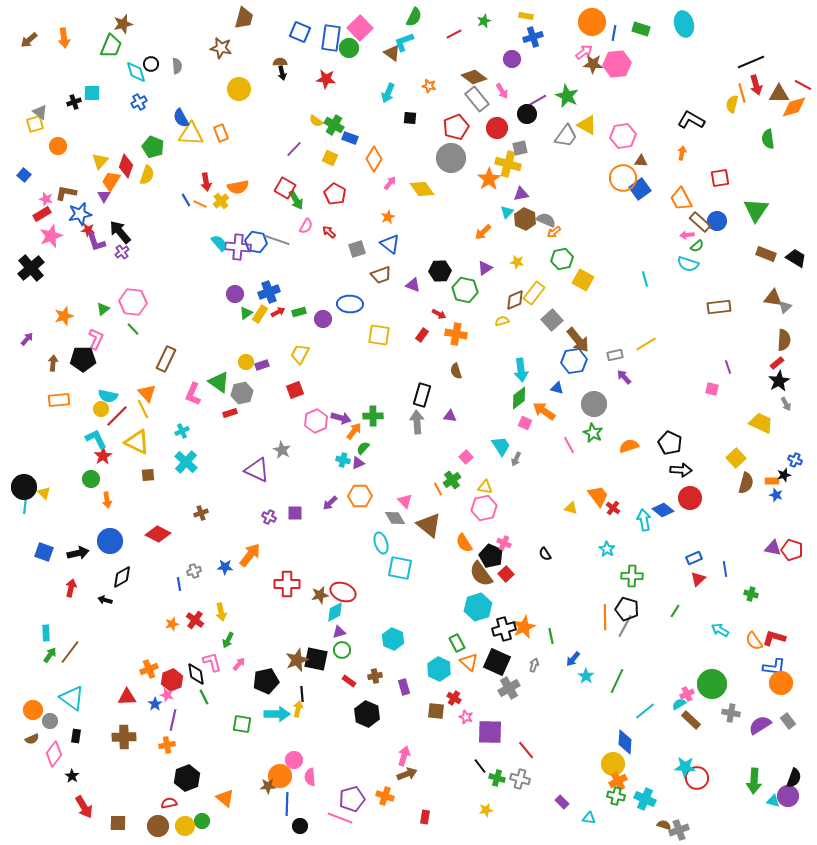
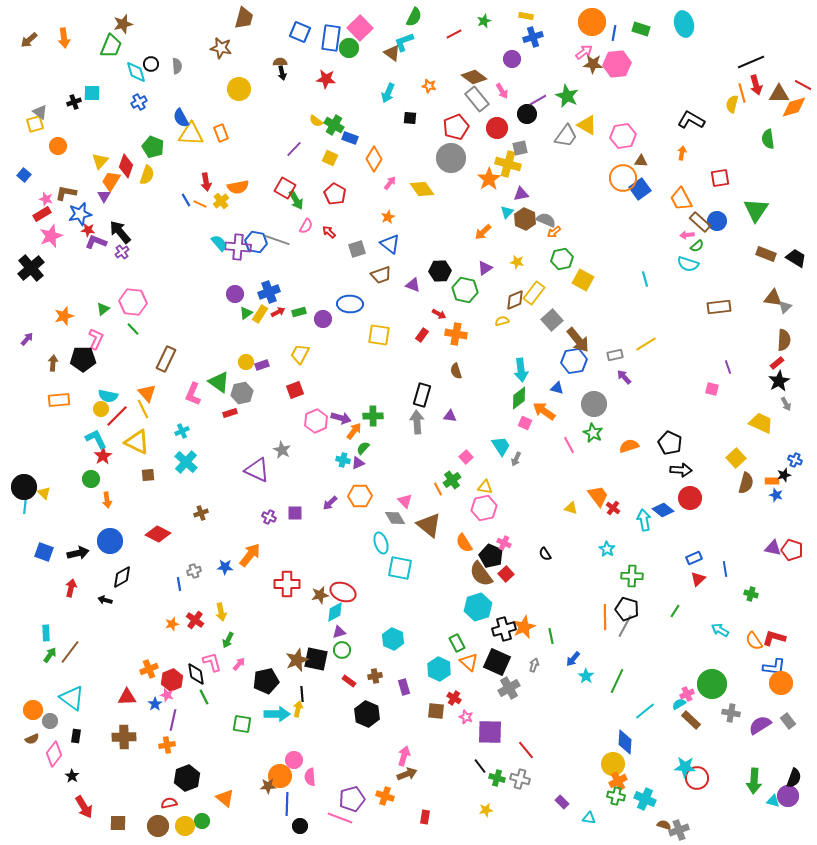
purple L-shape at (96, 242): rotated 130 degrees clockwise
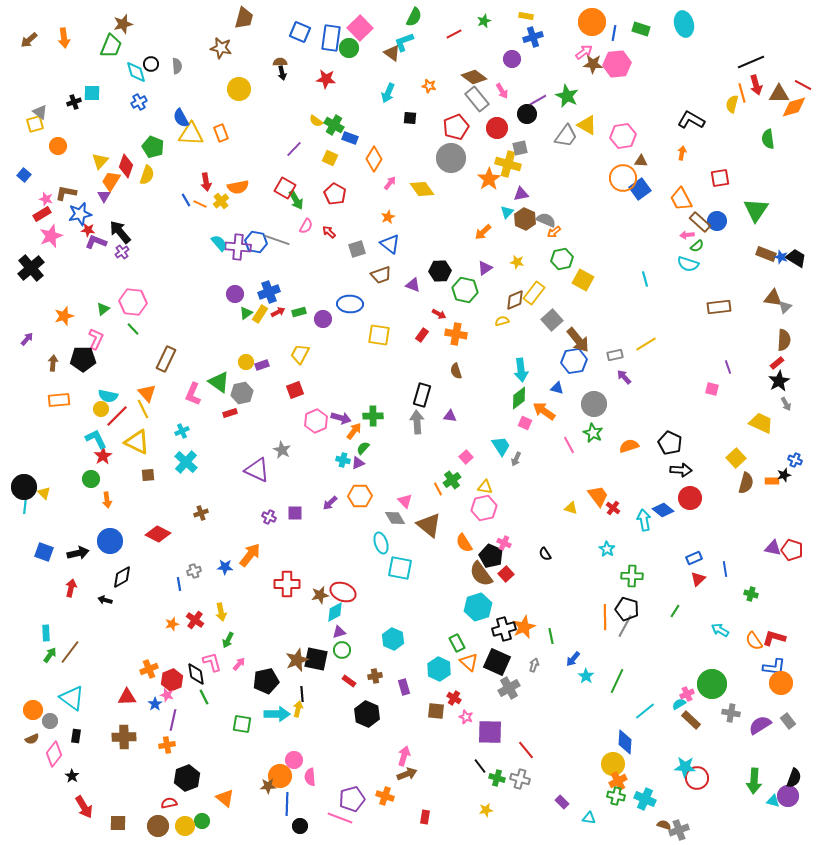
blue star at (776, 495): moved 5 px right, 238 px up
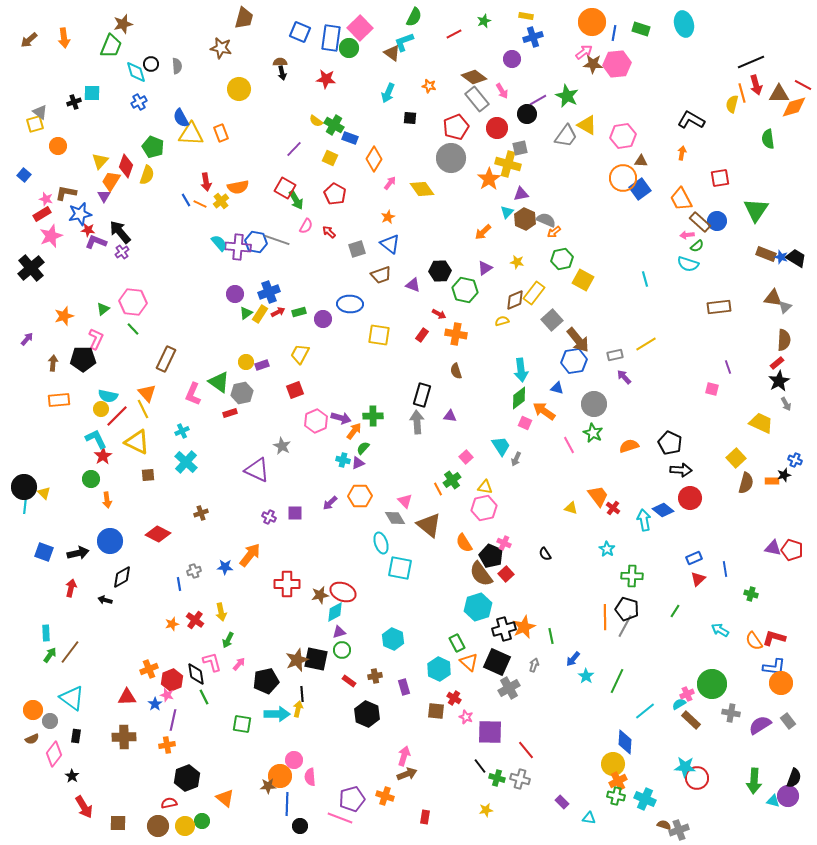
gray star at (282, 450): moved 4 px up
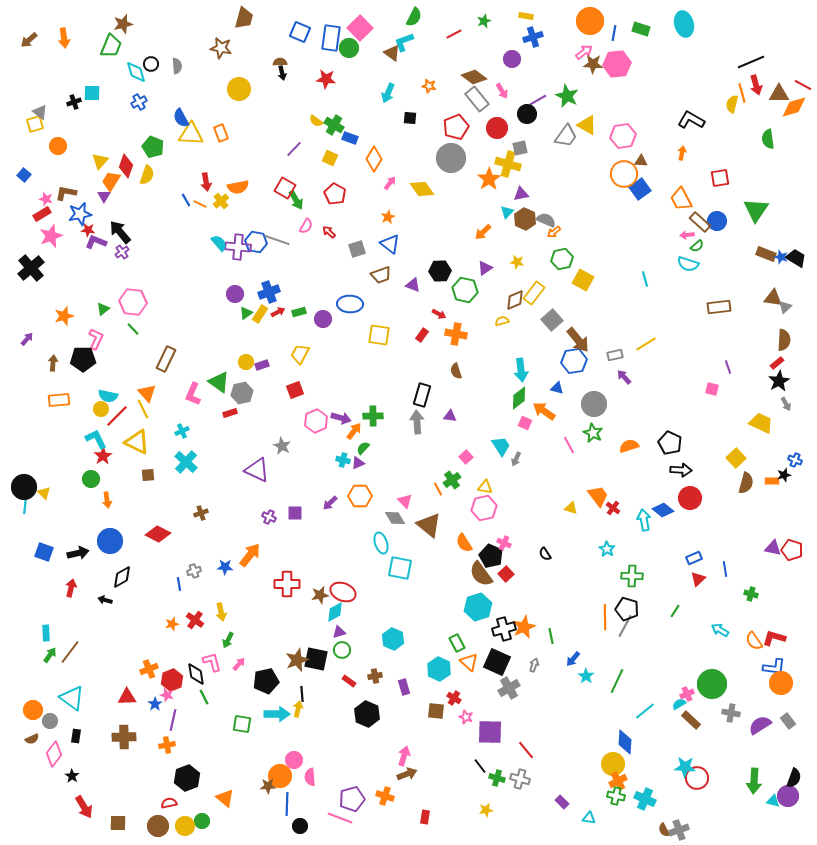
orange circle at (592, 22): moved 2 px left, 1 px up
orange circle at (623, 178): moved 1 px right, 4 px up
brown semicircle at (664, 825): moved 5 px down; rotated 136 degrees counterclockwise
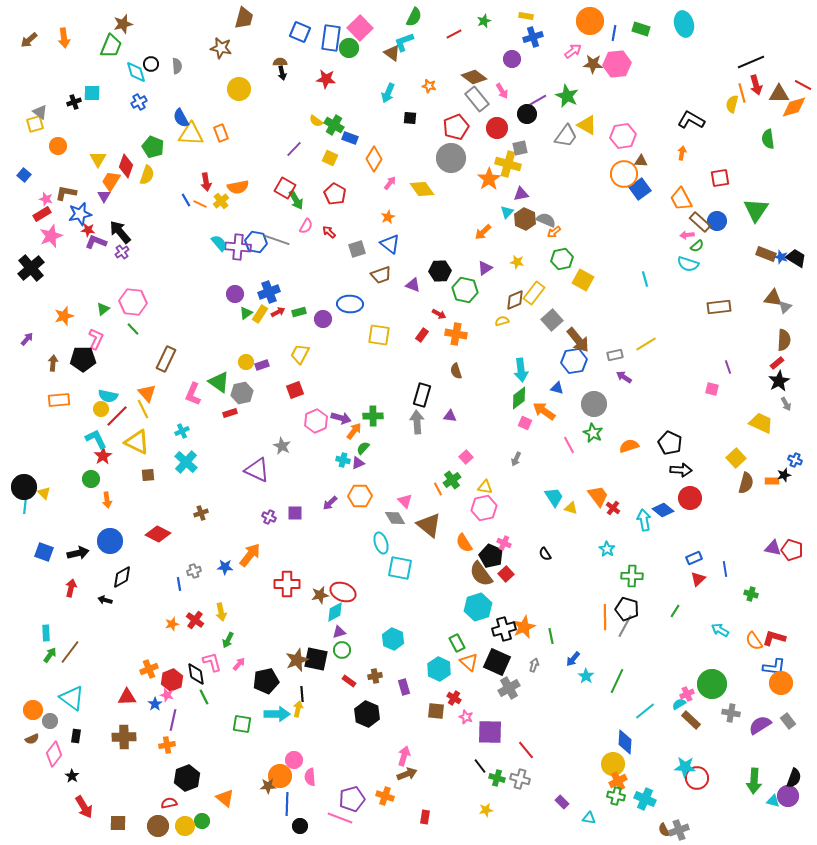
pink arrow at (584, 52): moved 11 px left, 1 px up
yellow triangle at (100, 161): moved 2 px left, 2 px up; rotated 12 degrees counterclockwise
purple arrow at (624, 377): rotated 14 degrees counterclockwise
cyan trapezoid at (501, 446): moved 53 px right, 51 px down
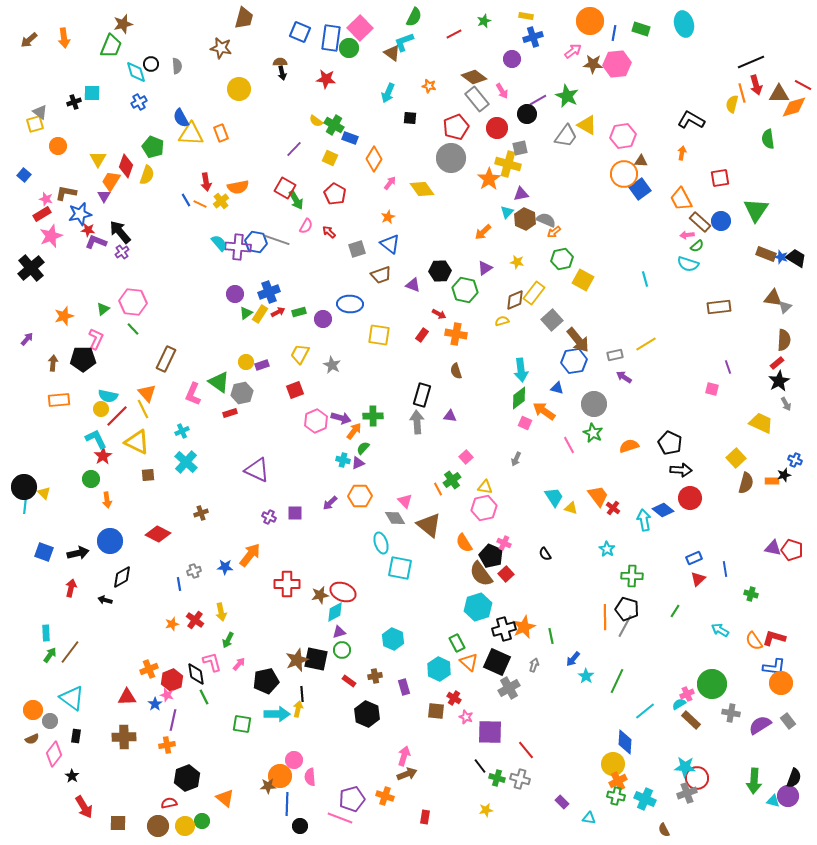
blue circle at (717, 221): moved 4 px right
gray star at (282, 446): moved 50 px right, 81 px up
gray cross at (679, 830): moved 8 px right, 37 px up
